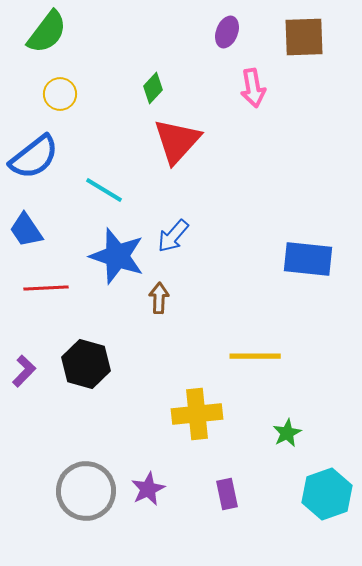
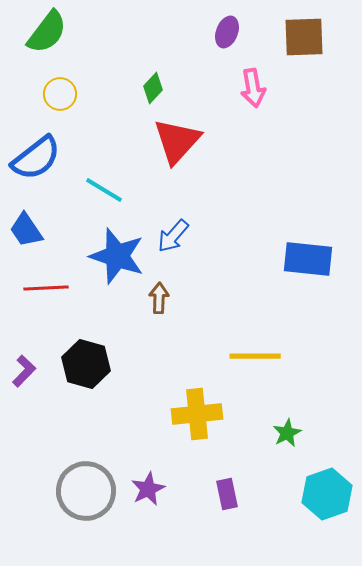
blue semicircle: moved 2 px right, 1 px down
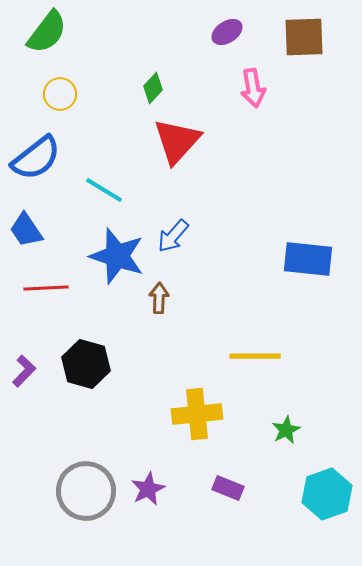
purple ellipse: rotated 36 degrees clockwise
green star: moved 1 px left, 3 px up
purple rectangle: moved 1 px right, 6 px up; rotated 56 degrees counterclockwise
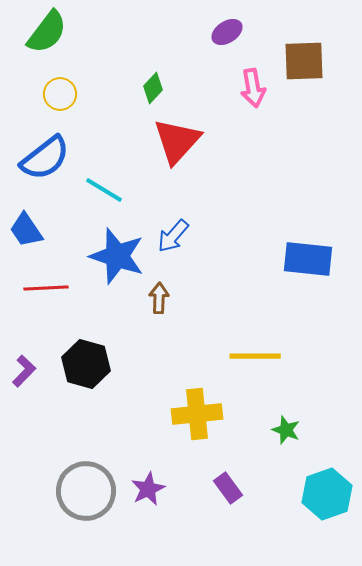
brown square: moved 24 px down
blue semicircle: moved 9 px right
green star: rotated 24 degrees counterclockwise
purple rectangle: rotated 32 degrees clockwise
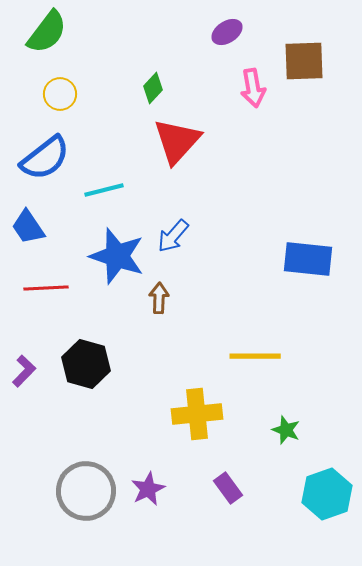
cyan line: rotated 45 degrees counterclockwise
blue trapezoid: moved 2 px right, 3 px up
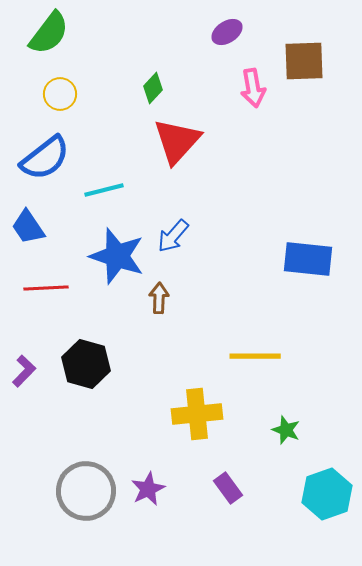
green semicircle: moved 2 px right, 1 px down
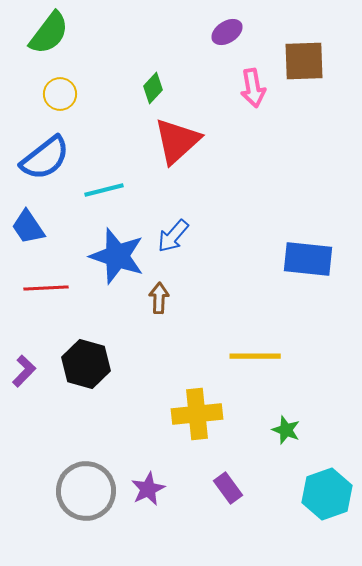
red triangle: rotated 6 degrees clockwise
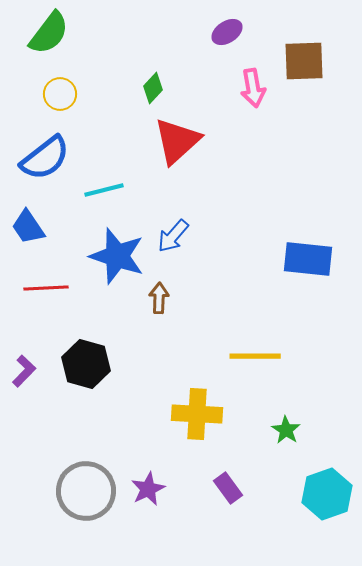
yellow cross: rotated 9 degrees clockwise
green star: rotated 12 degrees clockwise
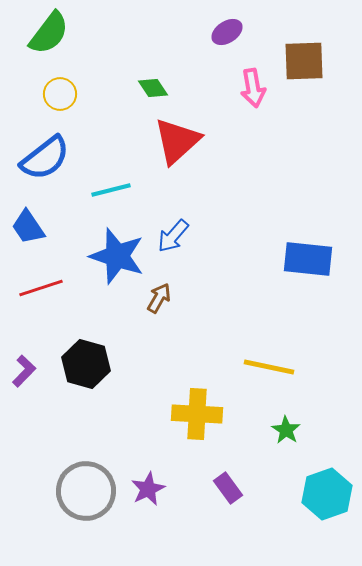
green diamond: rotated 76 degrees counterclockwise
cyan line: moved 7 px right
red line: moved 5 px left; rotated 15 degrees counterclockwise
brown arrow: rotated 28 degrees clockwise
yellow line: moved 14 px right, 11 px down; rotated 12 degrees clockwise
